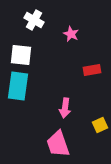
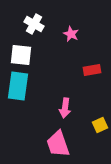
white cross: moved 4 px down
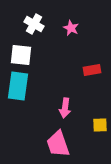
pink star: moved 6 px up
yellow square: rotated 21 degrees clockwise
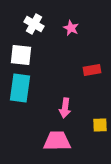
cyan rectangle: moved 2 px right, 2 px down
pink trapezoid: moved 1 px left, 3 px up; rotated 108 degrees clockwise
